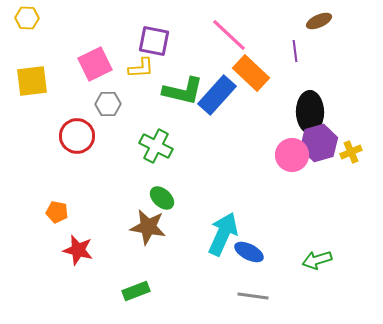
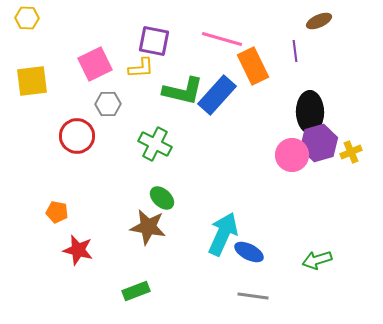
pink line: moved 7 px left, 4 px down; rotated 27 degrees counterclockwise
orange rectangle: moved 2 px right, 7 px up; rotated 21 degrees clockwise
green cross: moved 1 px left, 2 px up
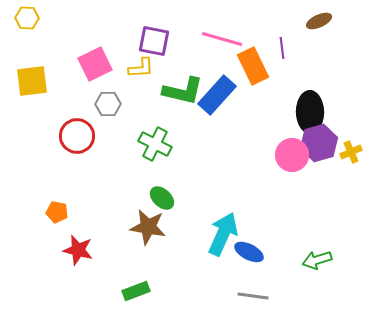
purple line: moved 13 px left, 3 px up
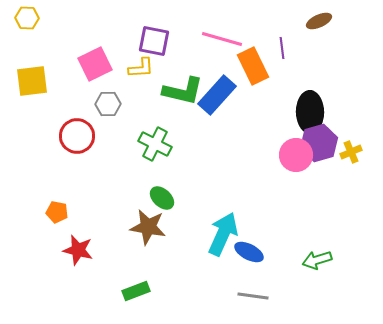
pink circle: moved 4 px right
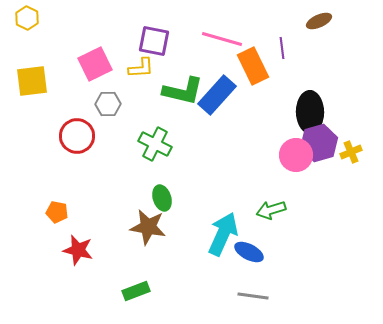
yellow hexagon: rotated 25 degrees clockwise
green ellipse: rotated 30 degrees clockwise
green arrow: moved 46 px left, 50 px up
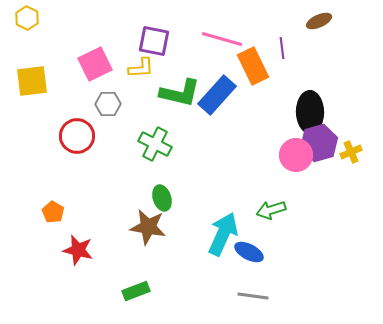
green L-shape: moved 3 px left, 2 px down
orange pentagon: moved 4 px left; rotated 20 degrees clockwise
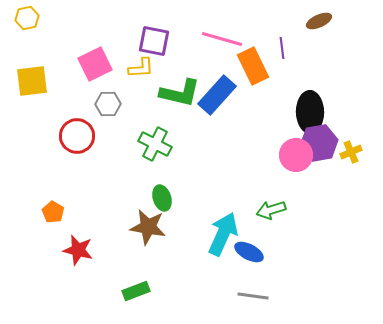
yellow hexagon: rotated 20 degrees clockwise
purple hexagon: rotated 6 degrees clockwise
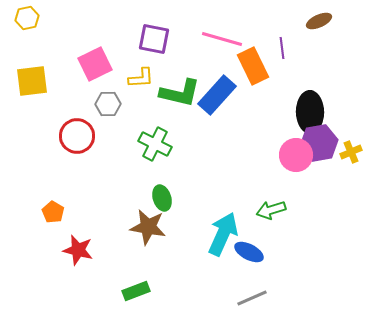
purple square: moved 2 px up
yellow L-shape: moved 10 px down
gray line: moved 1 px left, 2 px down; rotated 32 degrees counterclockwise
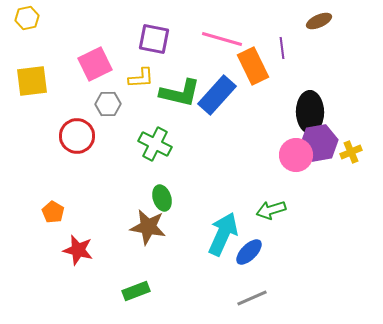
blue ellipse: rotated 72 degrees counterclockwise
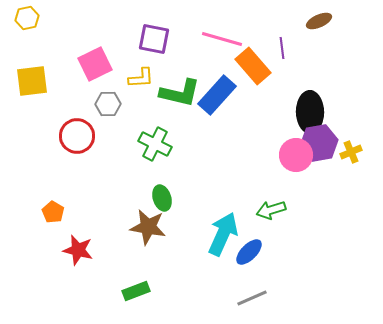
orange rectangle: rotated 15 degrees counterclockwise
